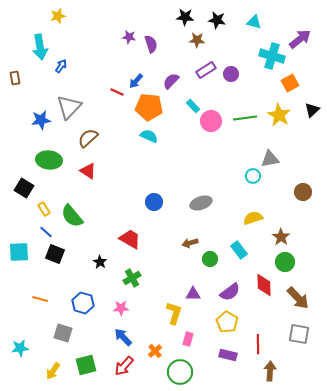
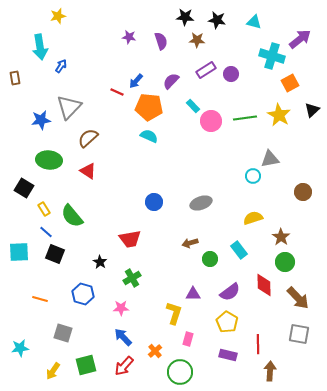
purple semicircle at (151, 44): moved 10 px right, 3 px up
red trapezoid at (130, 239): rotated 140 degrees clockwise
blue hexagon at (83, 303): moved 9 px up
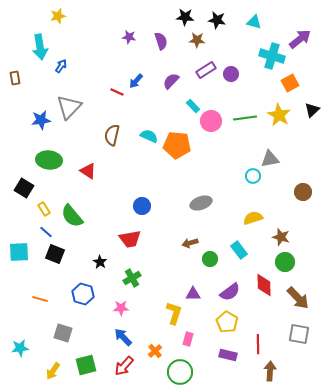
orange pentagon at (149, 107): moved 28 px right, 38 px down
brown semicircle at (88, 138): moved 24 px right, 3 px up; rotated 35 degrees counterclockwise
blue circle at (154, 202): moved 12 px left, 4 px down
brown star at (281, 237): rotated 18 degrees counterclockwise
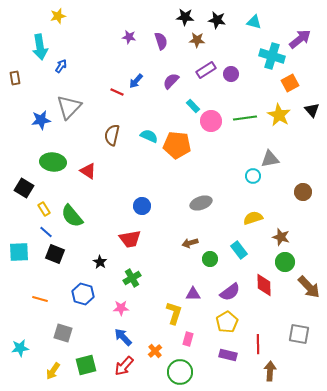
black triangle at (312, 110): rotated 28 degrees counterclockwise
green ellipse at (49, 160): moved 4 px right, 2 px down
brown arrow at (298, 298): moved 11 px right, 11 px up
yellow pentagon at (227, 322): rotated 10 degrees clockwise
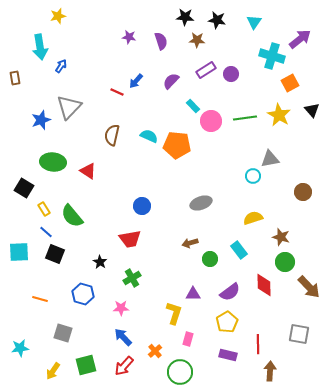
cyan triangle at (254, 22): rotated 49 degrees clockwise
blue star at (41, 120): rotated 12 degrees counterclockwise
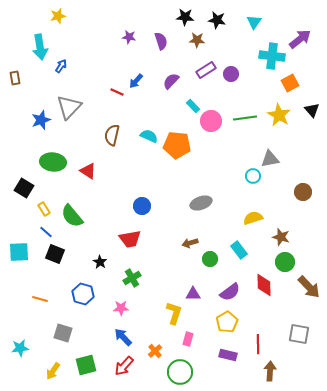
cyan cross at (272, 56): rotated 10 degrees counterclockwise
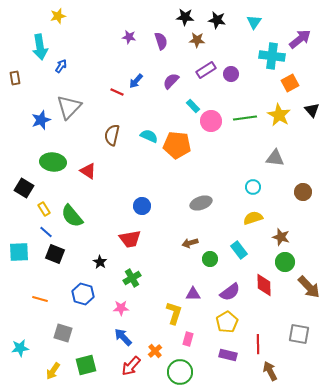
gray triangle at (270, 159): moved 5 px right, 1 px up; rotated 18 degrees clockwise
cyan circle at (253, 176): moved 11 px down
red arrow at (124, 366): moved 7 px right
brown arrow at (270, 371): rotated 30 degrees counterclockwise
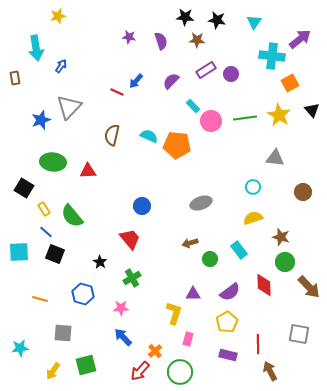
cyan arrow at (40, 47): moved 4 px left, 1 px down
red triangle at (88, 171): rotated 36 degrees counterclockwise
red trapezoid at (130, 239): rotated 120 degrees counterclockwise
gray square at (63, 333): rotated 12 degrees counterclockwise
red arrow at (131, 366): moved 9 px right, 5 px down
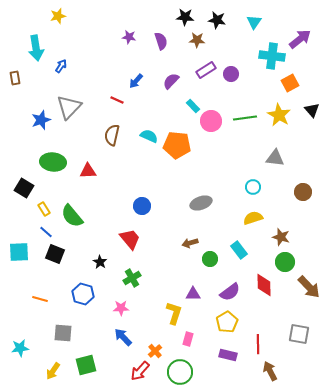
red line at (117, 92): moved 8 px down
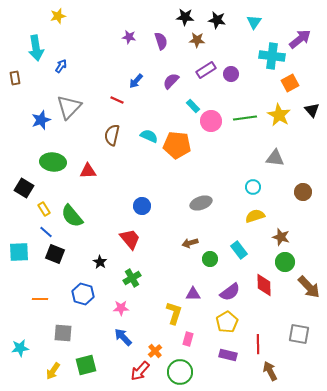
yellow semicircle at (253, 218): moved 2 px right, 2 px up
orange line at (40, 299): rotated 14 degrees counterclockwise
